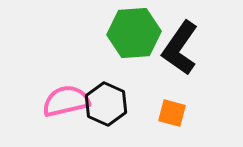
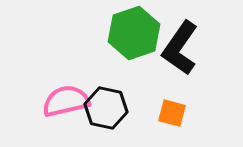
green hexagon: rotated 15 degrees counterclockwise
black hexagon: moved 4 px down; rotated 12 degrees counterclockwise
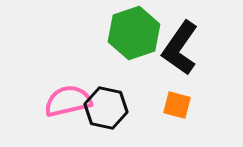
pink semicircle: moved 2 px right
orange square: moved 5 px right, 8 px up
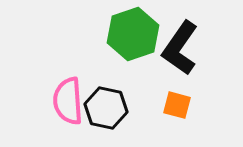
green hexagon: moved 1 px left, 1 px down
pink semicircle: rotated 81 degrees counterclockwise
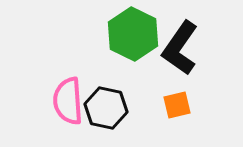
green hexagon: rotated 15 degrees counterclockwise
orange square: rotated 28 degrees counterclockwise
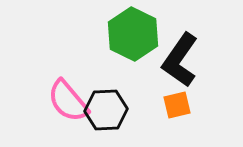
black L-shape: moved 12 px down
pink semicircle: rotated 36 degrees counterclockwise
black hexagon: moved 2 px down; rotated 15 degrees counterclockwise
